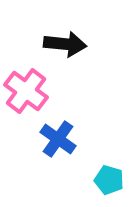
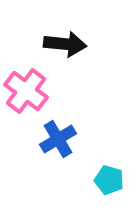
blue cross: rotated 24 degrees clockwise
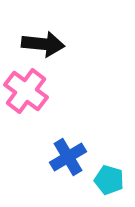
black arrow: moved 22 px left
blue cross: moved 10 px right, 18 px down
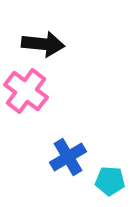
cyan pentagon: moved 1 px right, 1 px down; rotated 12 degrees counterclockwise
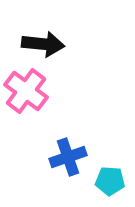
blue cross: rotated 12 degrees clockwise
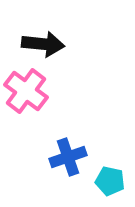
cyan pentagon: rotated 8 degrees clockwise
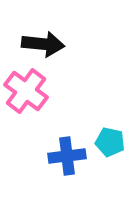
blue cross: moved 1 px left, 1 px up; rotated 12 degrees clockwise
cyan pentagon: moved 39 px up
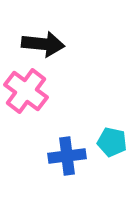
cyan pentagon: moved 2 px right
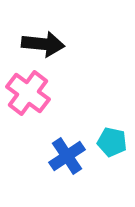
pink cross: moved 2 px right, 2 px down
blue cross: rotated 27 degrees counterclockwise
